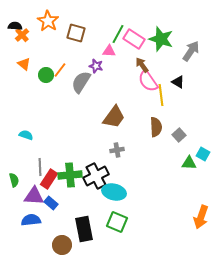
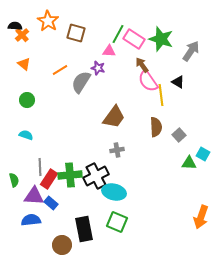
purple star: moved 2 px right, 2 px down
orange line: rotated 21 degrees clockwise
green circle: moved 19 px left, 25 px down
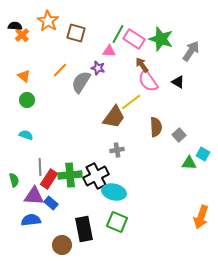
orange triangle: moved 12 px down
orange line: rotated 14 degrees counterclockwise
yellow line: moved 30 px left, 7 px down; rotated 60 degrees clockwise
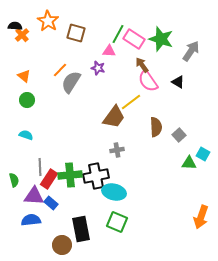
gray semicircle: moved 10 px left
black cross: rotated 15 degrees clockwise
black rectangle: moved 3 px left
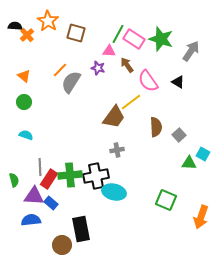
orange cross: moved 5 px right
brown arrow: moved 15 px left
green circle: moved 3 px left, 2 px down
green square: moved 49 px right, 22 px up
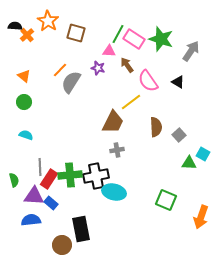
brown trapezoid: moved 1 px left, 5 px down; rotated 10 degrees counterclockwise
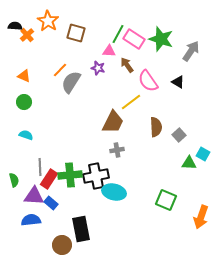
orange triangle: rotated 16 degrees counterclockwise
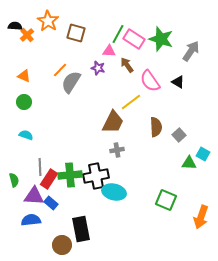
pink semicircle: moved 2 px right
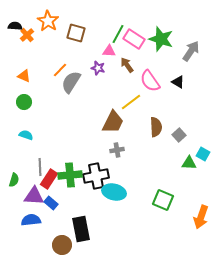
green semicircle: rotated 32 degrees clockwise
green square: moved 3 px left
